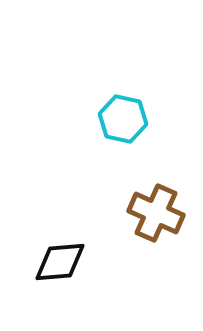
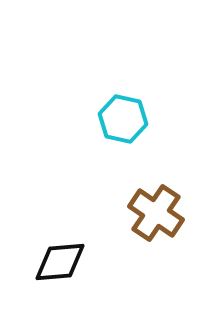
brown cross: rotated 10 degrees clockwise
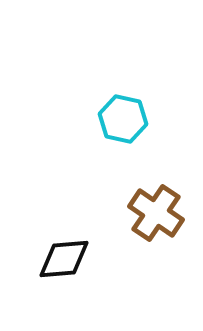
black diamond: moved 4 px right, 3 px up
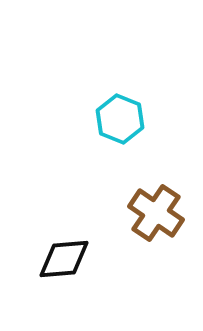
cyan hexagon: moved 3 px left; rotated 9 degrees clockwise
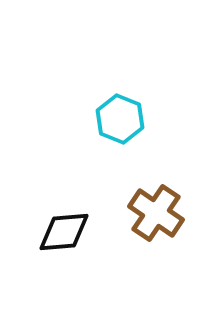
black diamond: moved 27 px up
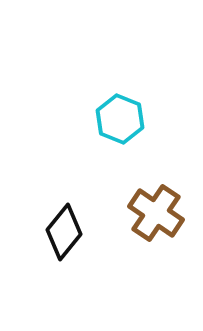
black diamond: rotated 46 degrees counterclockwise
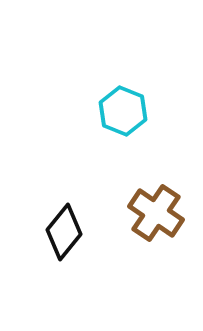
cyan hexagon: moved 3 px right, 8 px up
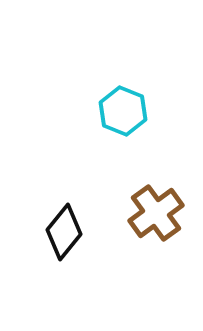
brown cross: rotated 20 degrees clockwise
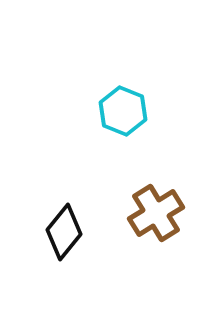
brown cross: rotated 4 degrees clockwise
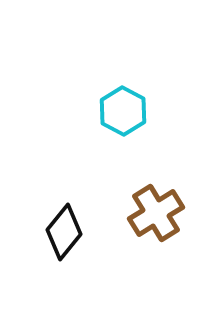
cyan hexagon: rotated 6 degrees clockwise
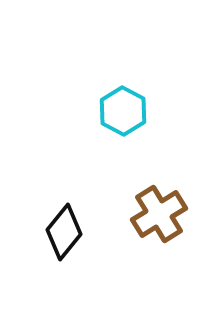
brown cross: moved 3 px right, 1 px down
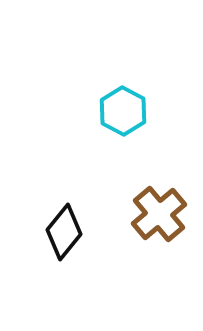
brown cross: rotated 8 degrees counterclockwise
